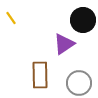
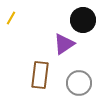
yellow line: rotated 64 degrees clockwise
brown rectangle: rotated 8 degrees clockwise
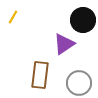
yellow line: moved 2 px right, 1 px up
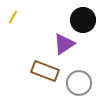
brown rectangle: moved 5 px right, 4 px up; rotated 76 degrees counterclockwise
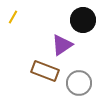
purple triangle: moved 2 px left, 1 px down
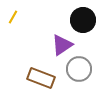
brown rectangle: moved 4 px left, 7 px down
gray circle: moved 14 px up
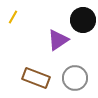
purple triangle: moved 4 px left, 5 px up
gray circle: moved 4 px left, 9 px down
brown rectangle: moved 5 px left
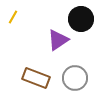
black circle: moved 2 px left, 1 px up
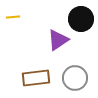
yellow line: rotated 56 degrees clockwise
brown rectangle: rotated 28 degrees counterclockwise
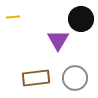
purple triangle: rotated 25 degrees counterclockwise
